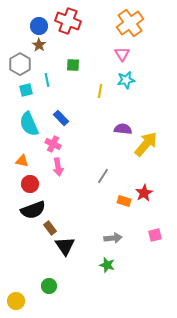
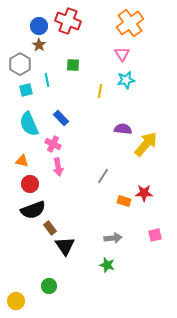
red star: rotated 30 degrees clockwise
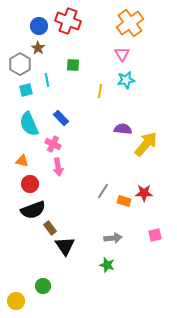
brown star: moved 1 px left, 3 px down
gray line: moved 15 px down
green circle: moved 6 px left
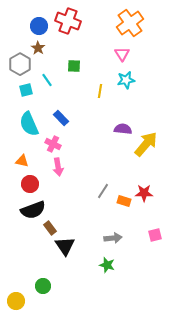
green square: moved 1 px right, 1 px down
cyan line: rotated 24 degrees counterclockwise
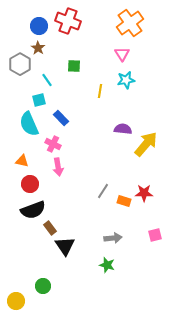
cyan square: moved 13 px right, 10 px down
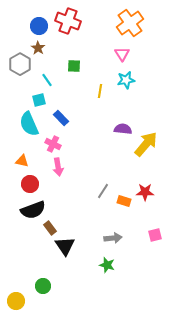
red star: moved 1 px right, 1 px up
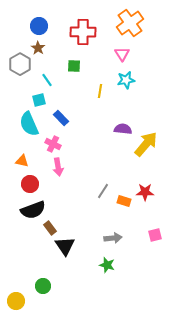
red cross: moved 15 px right, 11 px down; rotated 20 degrees counterclockwise
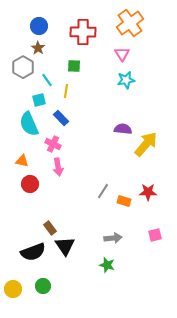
gray hexagon: moved 3 px right, 3 px down
yellow line: moved 34 px left
red star: moved 3 px right
black semicircle: moved 42 px down
yellow circle: moved 3 px left, 12 px up
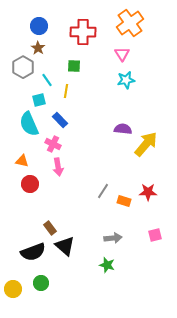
blue rectangle: moved 1 px left, 2 px down
black triangle: rotated 15 degrees counterclockwise
green circle: moved 2 px left, 3 px up
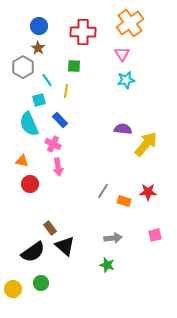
black semicircle: rotated 15 degrees counterclockwise
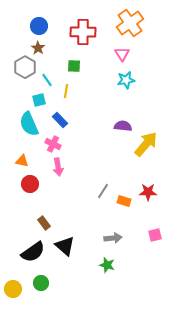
gray hexagon: moved 2 px right
purple semicircle: moved 3 px up
brown rectangle: moved 6 px left, 5 px up
